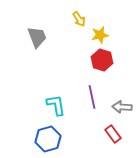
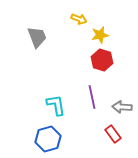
yellow arrow: rotated 35 degrees counterclockwise
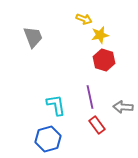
yellow arrow: moved 5 px right
gray trapezoid: moved 4 px left
red hexagon: moved 2 px right
purple line: moved 2 px left
gray arrow: moved 1 px right
red rectangle: moved 16 px left, 9 px up
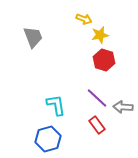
purple line: moved 7 px right, 1 px down; rotated 35 degrees counterclockwise
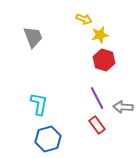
purple line: rotated 20 degrees clockwise
cyan L-shape: moved 17 px left, 1 px up; rotated 20 degrees clockwise
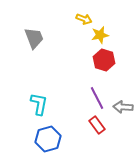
gray trapezoid: moved 1 px right, 1 px down
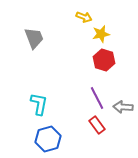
yellow arrow: moved 2 px up
yellow star: moved 1 px right, 1 px up
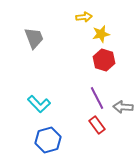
yellow arrow: rotated 28 degrees counterclockwise
cyan L-shape: rotated 125 degrees clockwise
blue hexagon: moved 1 px down
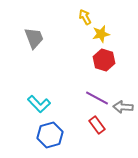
yellow arrow: moved 1 px right; rotated 112 degrees counterclockwise
purple line: rotated 35 degrees counterclockwise
blue hexagon: moved 2 px right, 5 px up
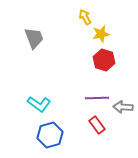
purple line: rotated 30 degrees counterclockwise
cyan L-shape: rotated 10 degrees counterclockwise
